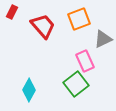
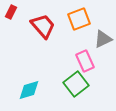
red rectangle: moved 1 px left
cyan diamond: rotated 45 degrees clockwise
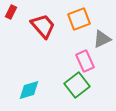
gray triangle: moved 1 px left
green square: moved 1 px right, 1 px down
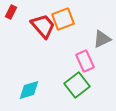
orange square: moved 16 px left
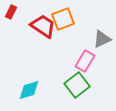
red trapezoid: rotated 16 degrees counterclockwise
pink rectangle: rotated 55 degrees clockwise
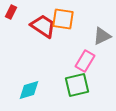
orange square: rotated 30 degrees clockwise
gray triangle: moved 3 px up
green square: rotated 25 degrees clockwise
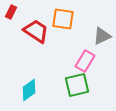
red trapezoid: moved 7 px left, 5 px down
cyan diamond: rotated 20 degrees counterclockwise
